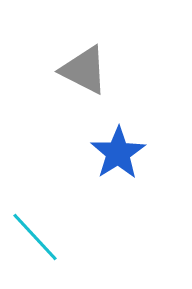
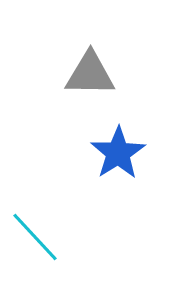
gray triangle: moved 6 px right, 4 px down; rotated 26 degrees counterclockwise
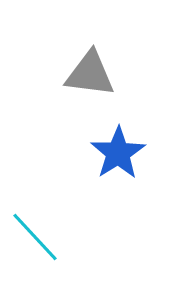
gray triangle: rotated 6 degrees clockwise
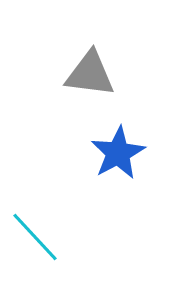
blue star: rotated 4 degrees clockwise
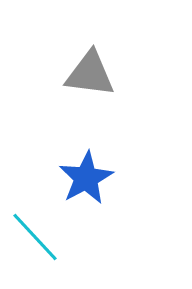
blue star: moved 32 px left, 25 px down
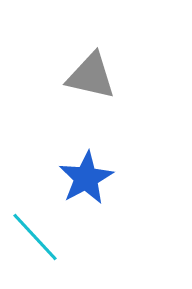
gray triangle: moved 1 px right, 2 px down; rotated 6 degrees clockwise
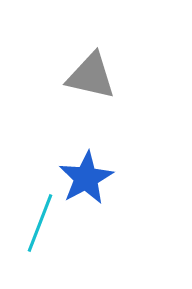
cyan line: moved 5 px right, 14 px up; rotated 64 degrees clockwise
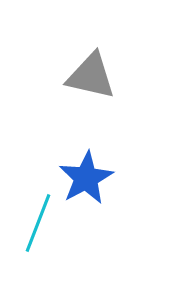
cyan line: moved 2 px left
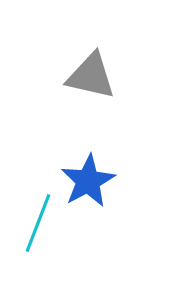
blue star: moved 2 px right, 3 px down
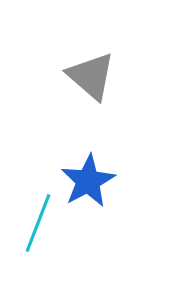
gray triangle: rotated 28 degrees clockwise
